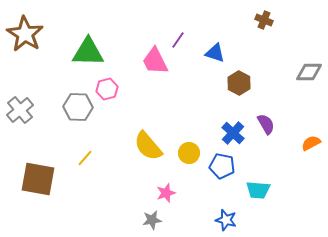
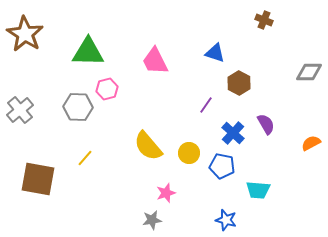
purple line: moved 28 px right, 65 px down
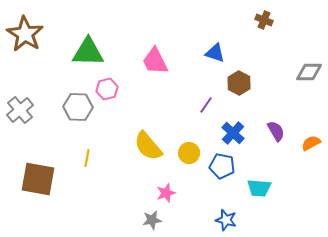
purple semicircle: moved 10 px right, 7 px down
yellow line: moved 2 px right; rotated 30 degrees counterclockwise
cyan trapezoid: moved 1 px right, 2 px up
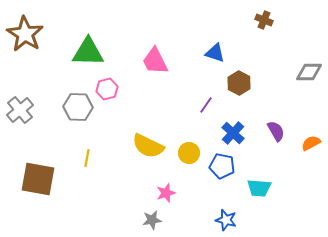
yellow semicircle: rotated 24 degrees counterclockwise
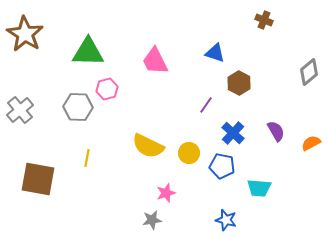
gray diamond: rotated 40 degrees counterclockwise
